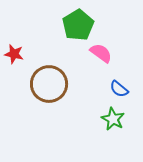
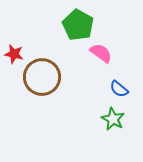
green pentagon: rotated 12 degrees counterclockwise
brown circle: moved 7 px left, 7 px up
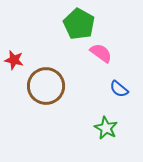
green pentagon: moved 1 px right, 1 px up
red star: moved 6 px down
brown circle: moved 4 px right, 9 px down
green star: moved 7 px left, 9 px down
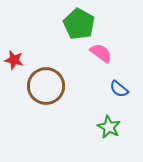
green star: moved 3 px right, 1 px up
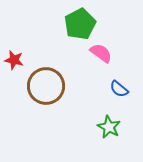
green pentagon: moved 1 px right; rotated 16 degrees clockwise
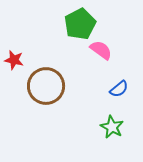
pink semicircle: moved 3 px up
blue semicircle: rotated 78 degrees counterclockwise
green star: moved 3 px right
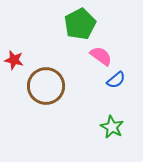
pink semicircle: moved 6 px down
blue semicircle: moved 3 px left, 9 px up
